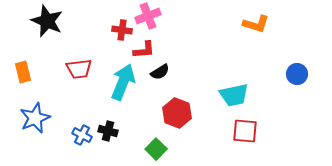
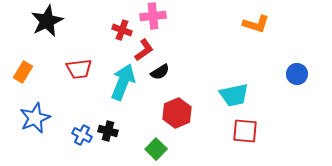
pink cross: moved 5 px right; rotated 15 degrees clockwise
black star: rotated 24 degrees clockwise
red cross: rotated 12 degrees clockwise
red L-shape: rotated 30 degrees counterclockwise
orange rectangle: rotated 45 degrees clockwise
red hexagon: rotated 16 degrees clockwise
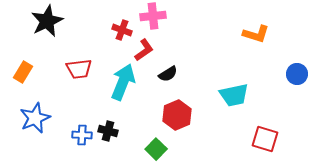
orange L-shape: moved 10 px down
black semicircle: moved 8 px right, 2 px down
red hexagon: moved 2 px down
red square: moved 20 px right, 8 px down; rotated 12 degrees clockwise
blue cross: rotated 24 degrees counterclockwise
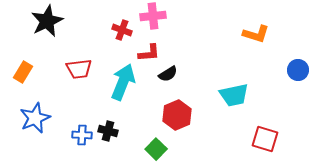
red L-shape: moved 5 px right, 3 px down; rotated 30 degrees clockwise
blue circle: moved 1 px right, 4 px up
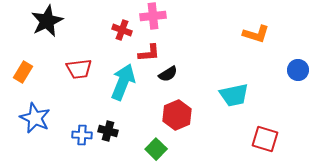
blue star: rotated 24 degrees counterclockwise
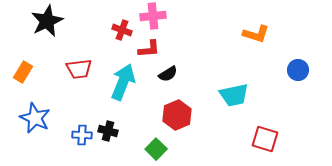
red L-shape: moved 4 px up
